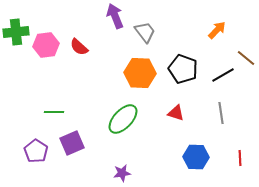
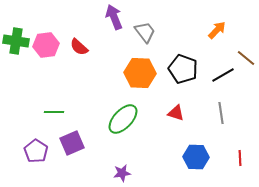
purple arrow: moved 1 px left, 1 px down
green cross: moved 9 px down; rotated 15 degrees clockwise
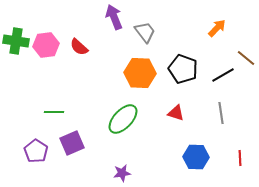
orange arrow: moved 2 px up
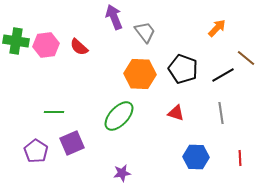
orange hexagon: moved 1 px down
green ellipse: moved 4 px left, 3 px up
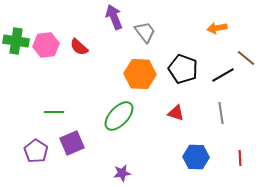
orange arrow: rotated 144 degrees counterclockwise
